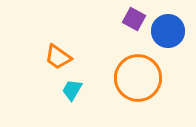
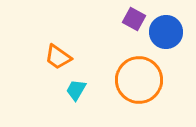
blue circle: moved 2 px left, 1 px down
orange circle: moved 1 px right, 2 px down
cyan trapezoid: moved 4 px right
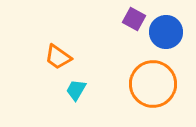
orange circle: moved 14 px right, 4 px down
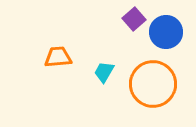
purple square: rotated 20 degrees clockwise
orange trapezoid: rotated 140 degrees clockwise
cyan trapezoid: moved 28 px right, 18 px up
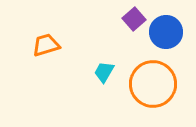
orange trapezoid: moved 12 px left, 12 px up; rotated 12 degrees counterclockwise
